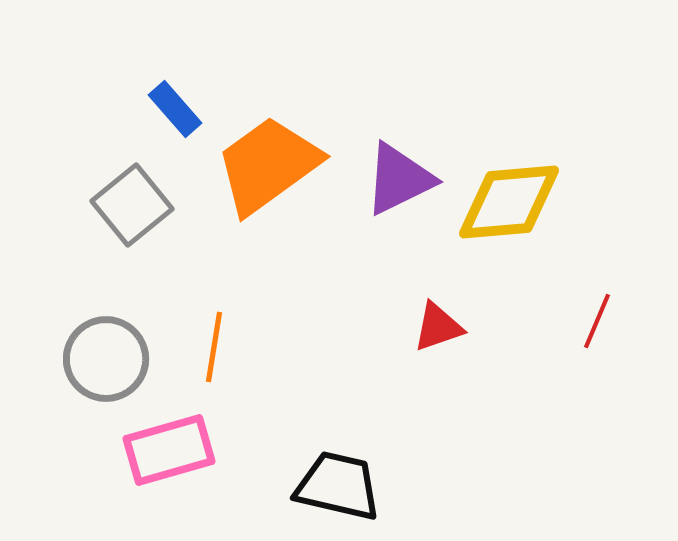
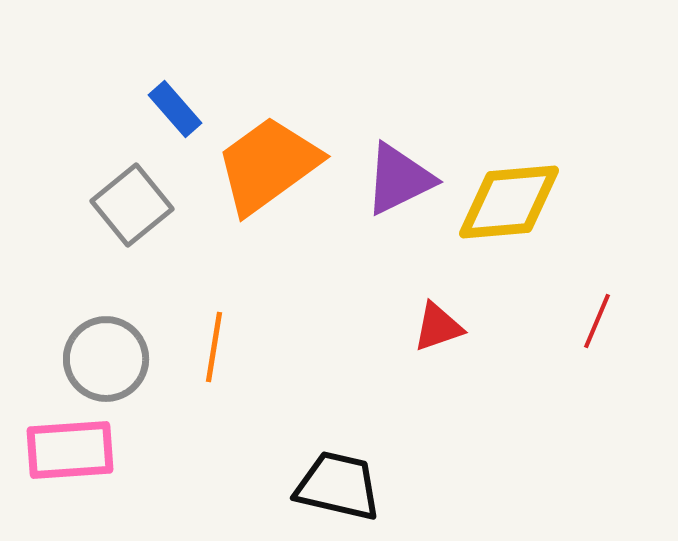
pink rectangle: moved 99 px left; rotated 12 degrees clockwise
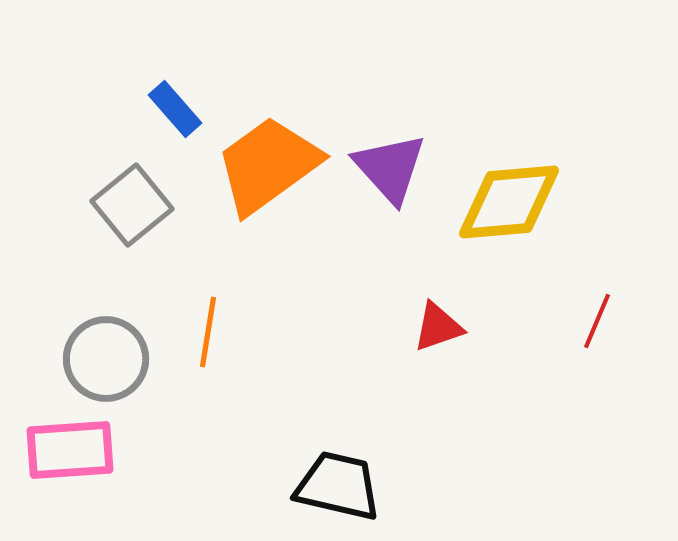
purple triangle: moved 9 px left, 11 px up; rotated 46 degrees counterclockwise
orange line: moved 6 px left, 15 px up
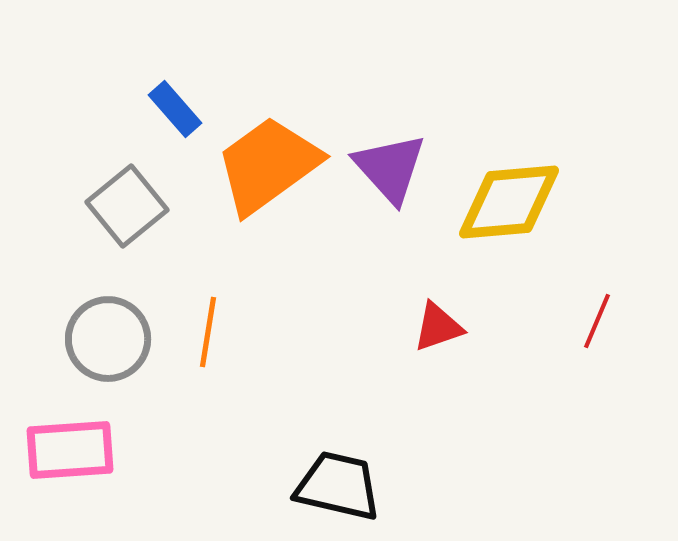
gray square: moved 5 px left, 1 px down
gray circle: moved 2 px right, 20 px up
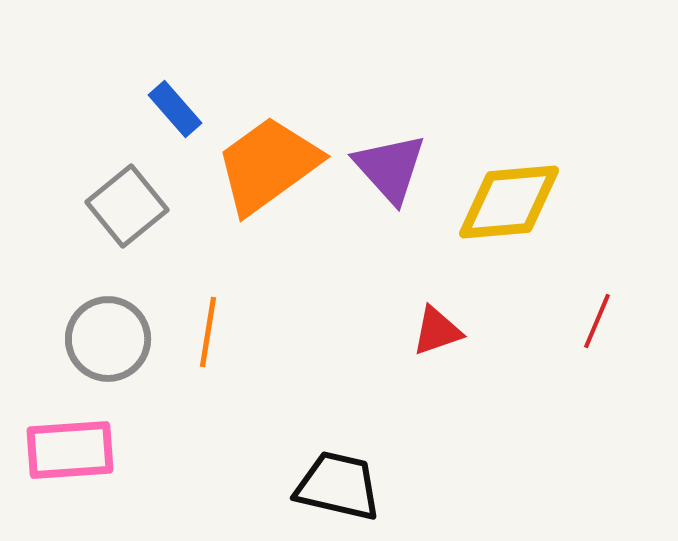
red triangle: moved 1 px left, 4 px down
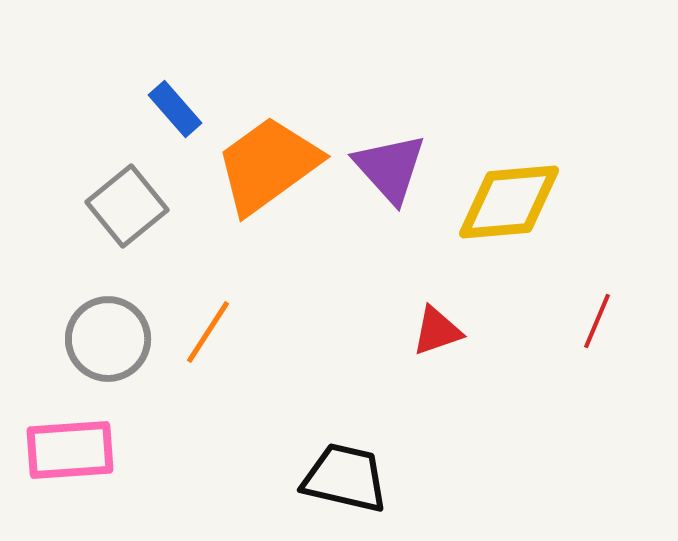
orange line: rotated 24 degrees clockwise
black trapezoid: moved 7 px right, 8 px up
